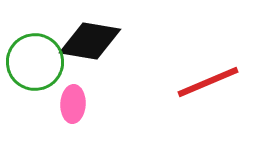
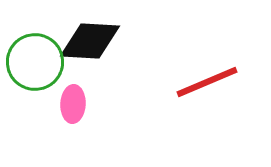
black diamond: rotated 6 degrees counterclockwise
red line: moved 1 px left
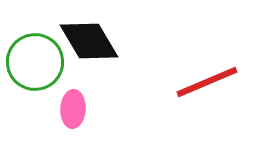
black diamond: moved 1 px left; rotated 56 degrees clockwise
pink ellipse: moved 5 px down
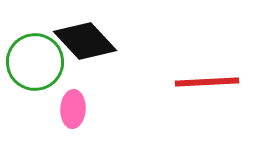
black diamond: moved 4 px left; rotated 12 degrees counterclockwise
red line: rotated 20 degrees clockwise
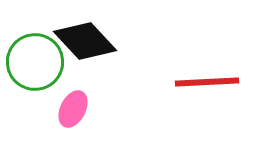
pink ellipse: rotated 24 degrees clockwise
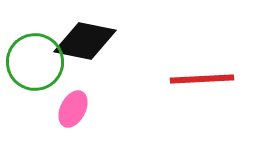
black diamond: rotated 36 degrees counterclockwise
red line: moved 5 px left, 3 px up
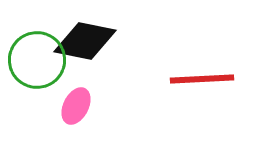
green circle: moved 2 px right, 2 px up
pink ellipse: moved 3 px right, 3 px up
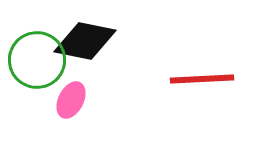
pink ellipse: moved 5 px left, 6 px up
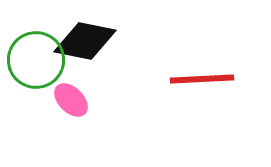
green circle: moved 1 px left
pink ellipse: rotated 72 degrees counterclockwise
